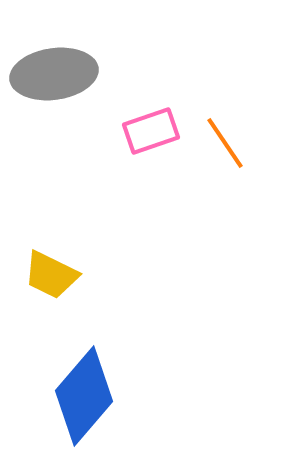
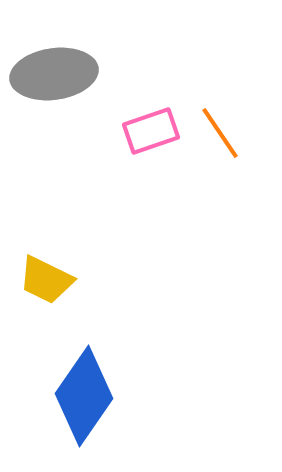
orange line: moved 5 px left, 10 px up
yellow trapezoid: moved 5 px left, 5 px down
blue diamond: rotated 6 degrees counterclockwise
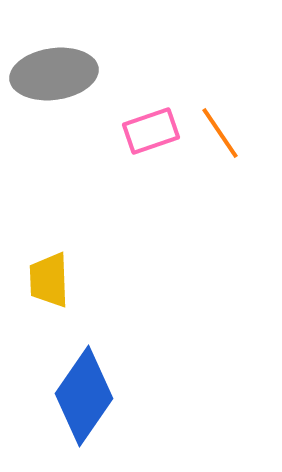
yellow trapezoid: moved 3 px right; rotated 62 degrees clockwise
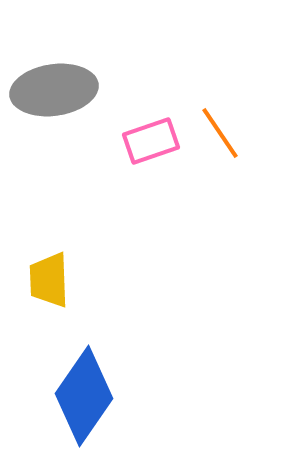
gray ellipse: moved 16 px down
pink rectangle: moved 10 px down
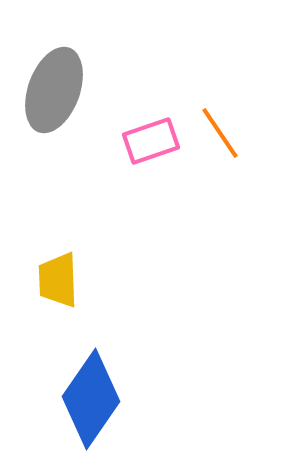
gray ellipse: rotated 62 degrees counterclockwise
yellow trapezoid: moved 9 px right
blue diamond: moved 7 px right, 3 px down
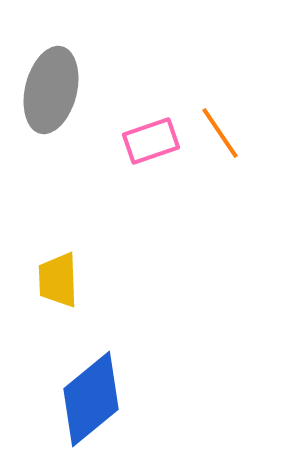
gray ellipse: moved 3 px left; rotated 6 degrees counterclockwise
blue diamond: rotated 16 degrees clockwise
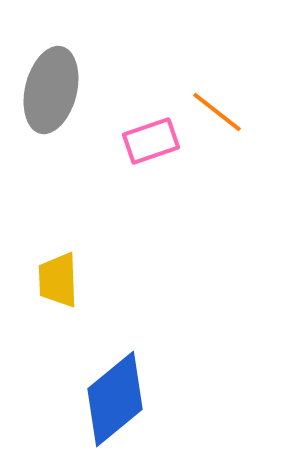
orange line: moved 3 px left, 21 px up; rotated 18 degrees counterclockwise
blue diamond: moved 24 px right
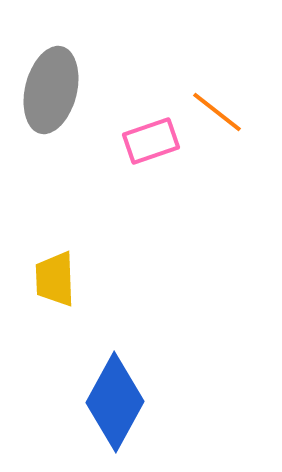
yellow trapezoid: moved 3 px left, 1 px up
blue diamond: moved 3 px down; rotated 22 degrees counterclockwise
